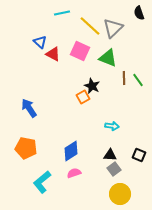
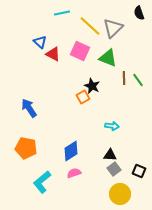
black square: moved 16 px down
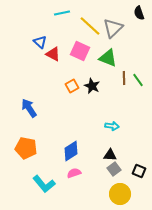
orange square: moved 11 px left, 11 px up
cyan L-shape: moved 2 px right, 2 px down; rotated 90 degrees counterclockwise
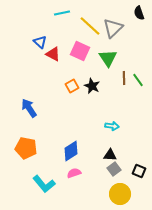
green triangle: rotated 36 degrees clockwise
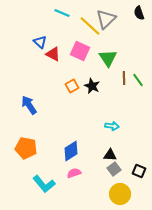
cyan line: rotated 35 degrees clockwise
gray triangle: moved 7 px left, 9 px up
blue arrow: moved 3 px up
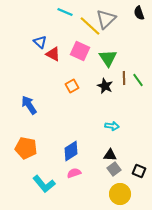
cyan line: moved 3 px right, 1 px up
black star: moved 13 px right
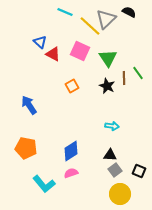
black semicircle: moved 10 px left, 1 px up; rotated 136 degrees clockwise
green line: moved 7 px up
black star: moved 2 px right
gray square: moved 1 px right, 1 px down
pink semicircle: moved 3 px left
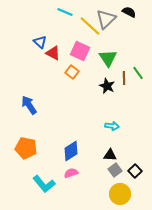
red triangle: moved 1 px up
orange square: moved 14 px up; rotated 24 degrees counterclockwise
black square: moved 4 px left; rotated 24 degrees clockwise
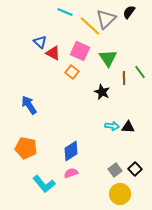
black semicircle: rotated 80 degrees counterclockwise
green line: moved 2 px right, 1 px up
black star: moved 5 px left, 6 px down
black triangle: moved 18 px right, 28 px up
black square: moved 2 px up
